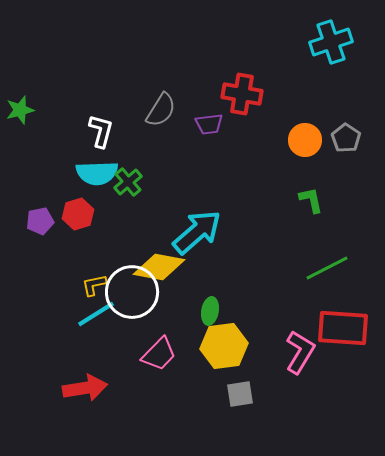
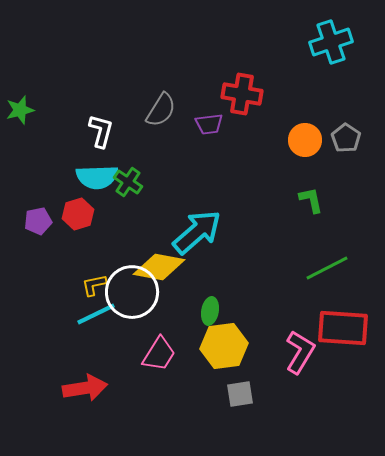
cyan semicircle: moved 4 px down
green cross: rotated 16 degrees counterclockwise
purple pentagon: moved 2 px left
cyan line: rotated 6 degrees clockwise
pink trapezoid: rotated 12 degrees counterclockwise
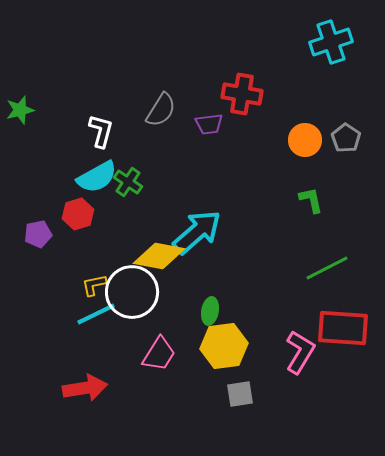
cyan semicircle: rotated 27 degrees counterclockwise
purple pentagon: moved 13 px down
yellow diamond: moved 11 px up
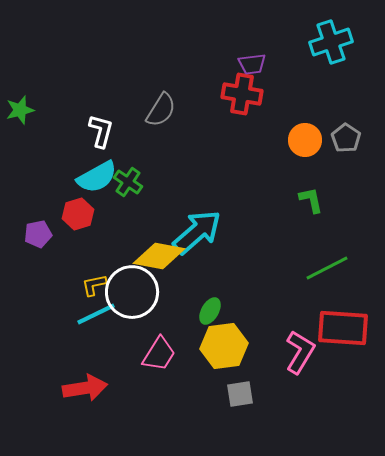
purple trapezoid: moved 43 px right, 60 px up
green ellipse: rotated 20 degrees clockwise
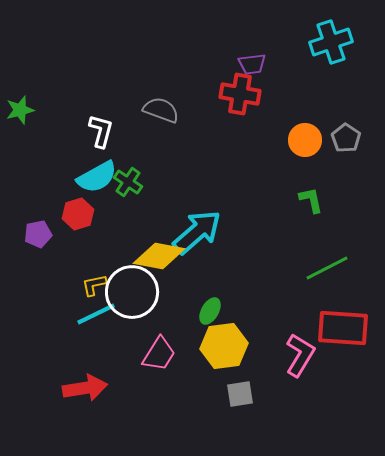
red cross: moved 2 px left
gray semicircle: rotated 102 degrees counterclockwise
pink L-shape: moved 3 px down
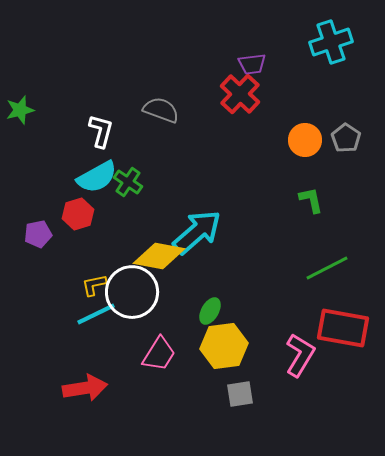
red cross: rotated 33 degrees clockwise
red rectangle: rotated 6 degrees clockwise
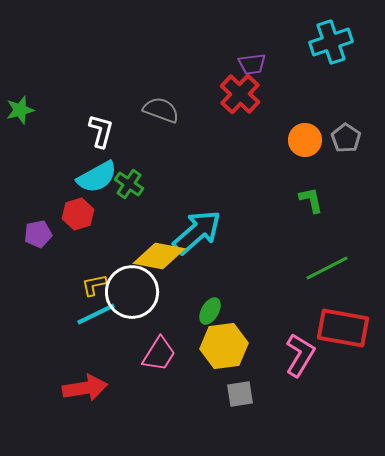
green cross: moved 1 px right, 2 px down
